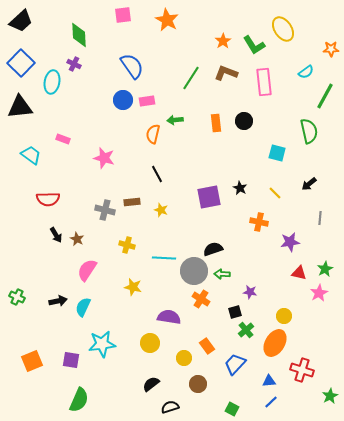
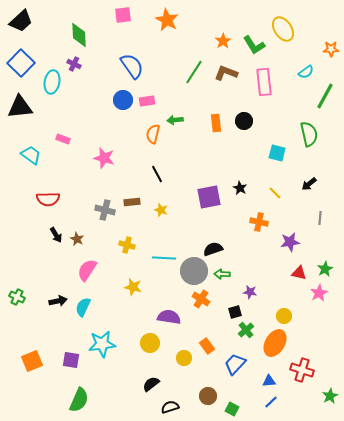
green line at (191, 78): moved 3 px right, 6 px up
green semicircle at (309, 131): moved 3 px down
brown circle at (198, 384): moved 10 px right, 12 px down
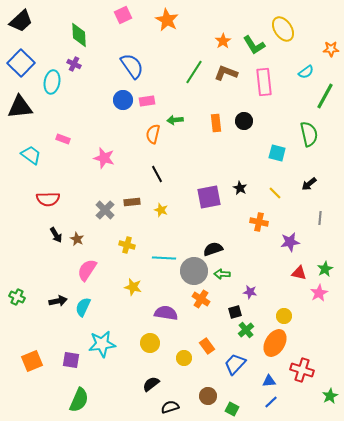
pink square at (123, 15): rotated 18 degrees counterclockwise
gray cross at (105, 210): rotated 30 degrees clockwise
purple semicircle at (169, 317): moved 3 px left, 4 px up
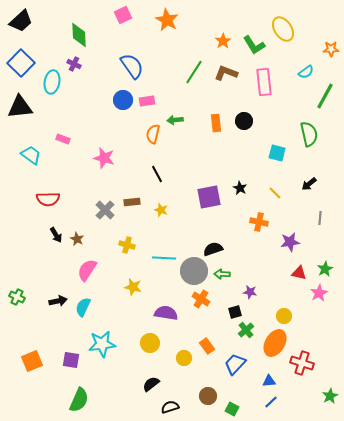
red cross at (302, 370): moved 7 px up
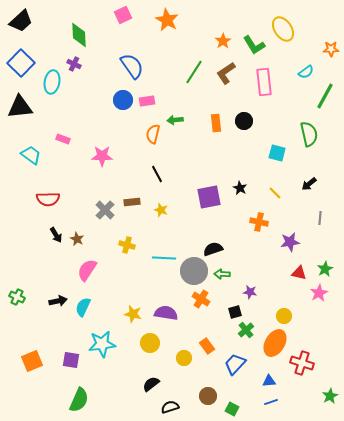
brown L-shape at (226, 73): rotated 55 degrees counterclockwise
pink star at (104, 158): moved 2 px left, 2 px up; rotated 15 degrees counterclockwise
yellow star at (133, 287): moved 27 px down
blue line at (271, 402): rotated 24 degrees clockwise
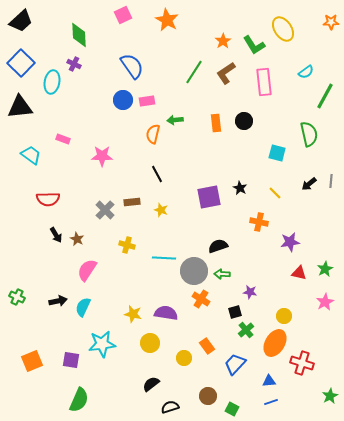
orange star at (331, 49): moved 27 px up
gray line at (320, 218): moved 11 px right, 37 px up
black semicircle at (213, 249): moved 5 px right, 3 px up
pink star at (319, 293): moved 6 px right, 9 px down
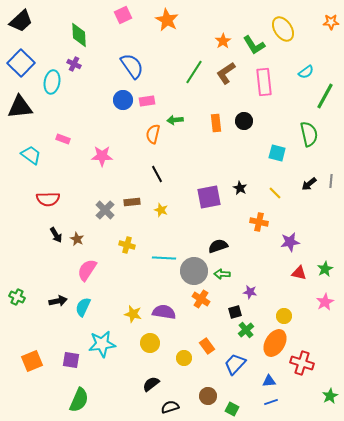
purple semicircle at (166, 313): moved 2 px left, 1 px up
